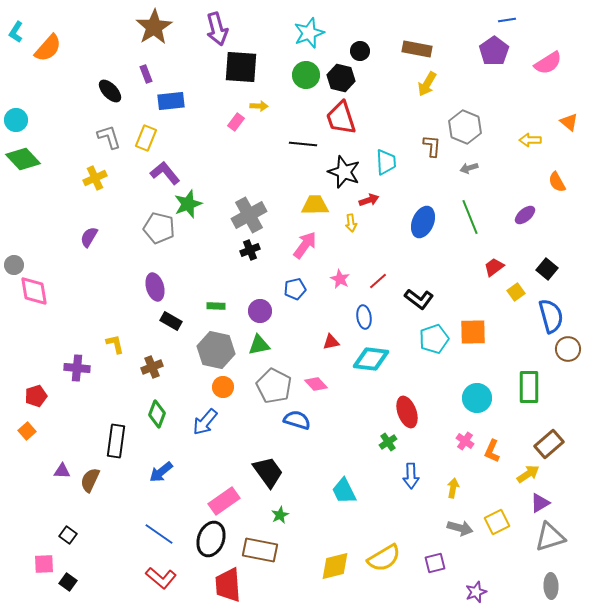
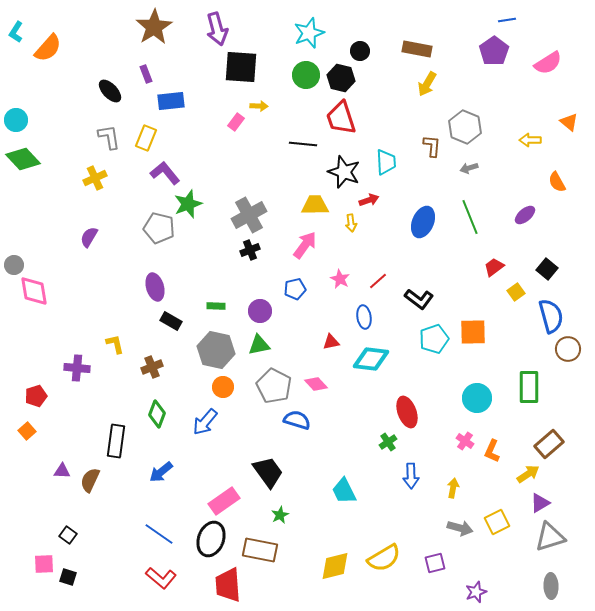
gray L-shape at (109, 137): rotated 8 degrees clockwise
black square at (68, 582): moved 5 px up; rotated 18 degrees counterclockwise
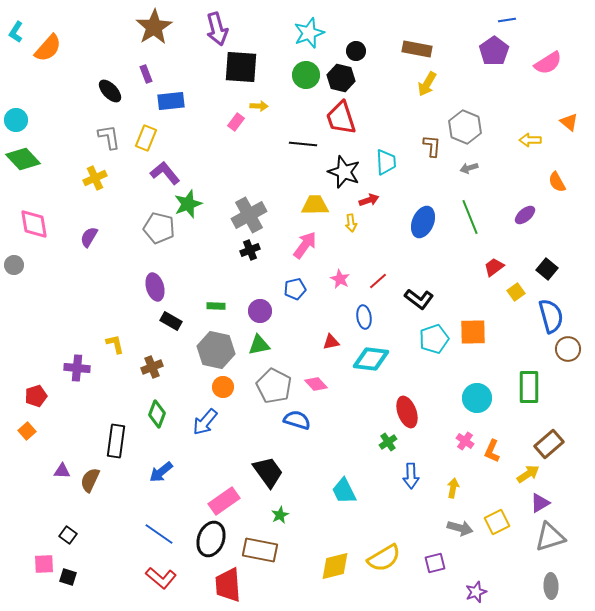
black circle at (360, 51): moved 4 px left
pink diamond at (34, 291): moved 67 px up
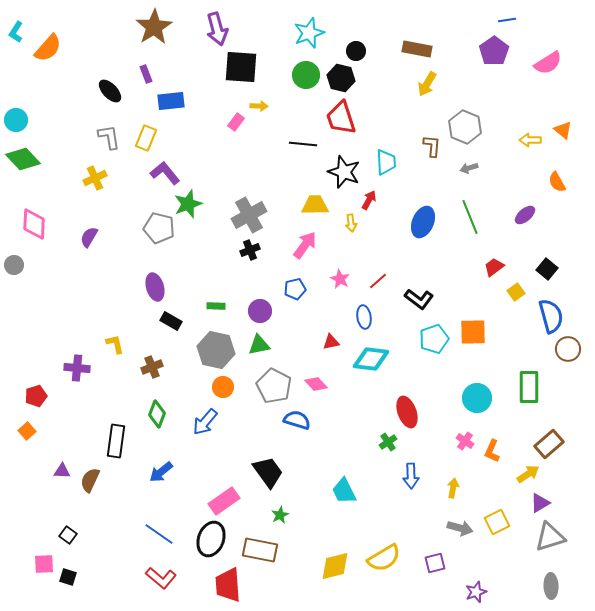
orange triangle at (569, 122): moved 6 px left, 8 px down
red arrow at (369, 200): rotated 42 degrees counterclockwise
pink diamond at (34, 224): rotated 12 degrees clockwise
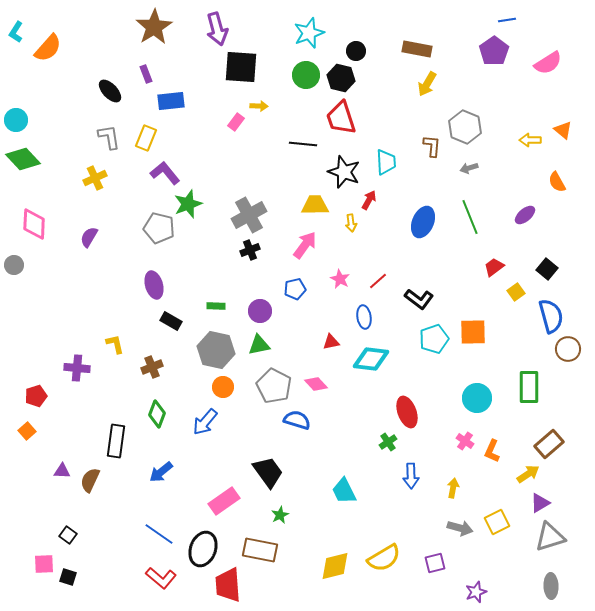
purple ellipse at (155, 287): moved 1 px left, 2 px up
black ellipse at (211, 539): moved 8 px left, 10 px down
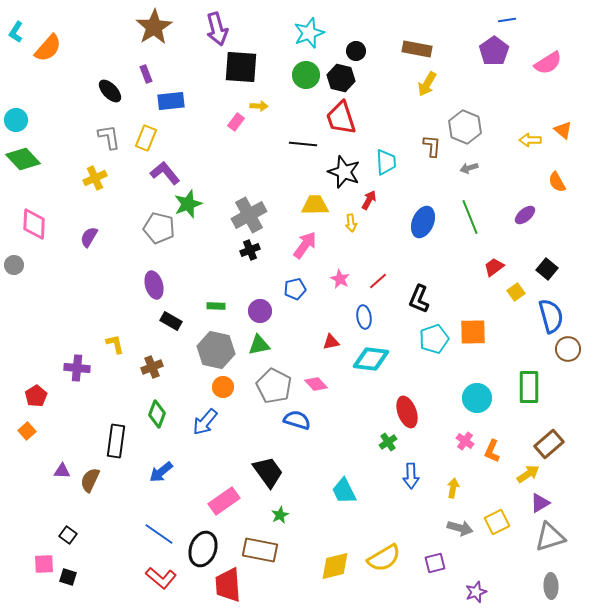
black L-shape at (419, 299): rotated 76 degrees clockwise
red pentagon at (36, 396): rotated 15 degrees counterclockwise
